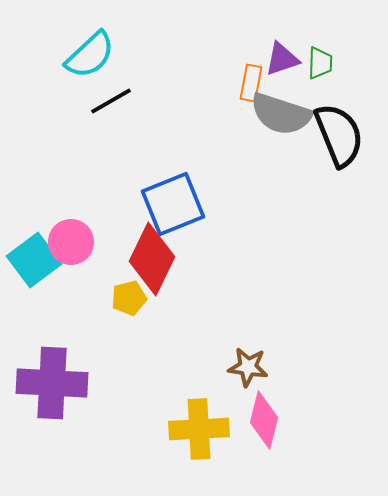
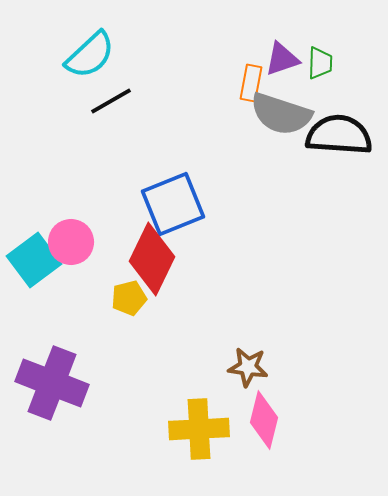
black semicircle: rotated 64 degrees counterclockwise
purple cross: rotated 18 degrees clockwise
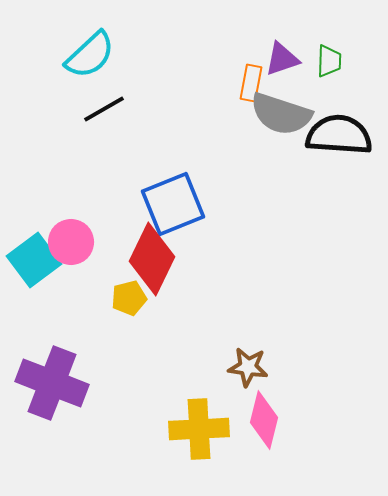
green trapezoid: moved 9 px right, 2 px up
black line: moved 7 px left, 8 px down
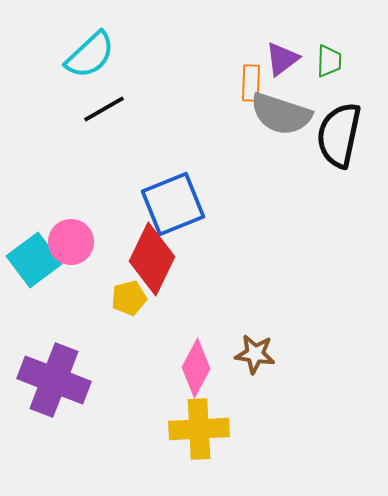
purple triangle: rotated 18 degrees counterclockwise
orange rectangle: rotated 9 degrees counterclockwise
black semicircle: rotated 82 degrees counterclockwise
brown star: moved 7 px right, 13 px up
purple cross: moved 2 px right, 3 px up
pink diamond: moved 68 px left, 52 px up; rotated 14 degrees clockwise
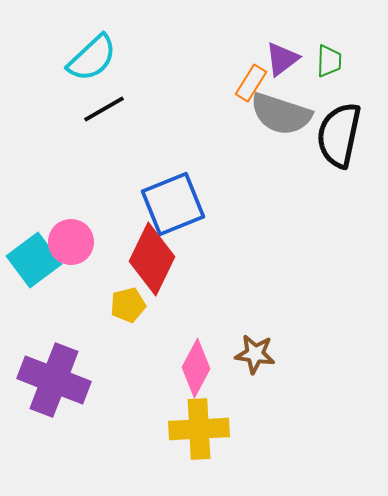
cyan semicircle: moved 2 px right, 3 px down
orange rectangle: rotated 30 degrees clockwise
yellow pentagon: moved 1 px left, 7 px down
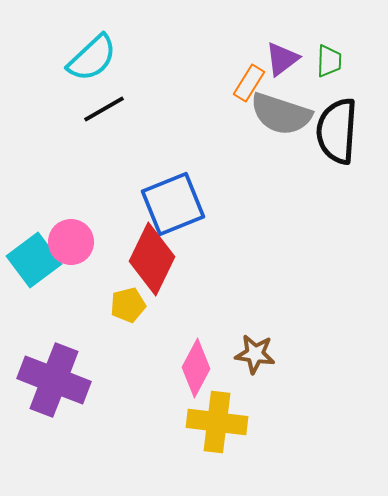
orange rectangle: moved 2 px left
black semicircle: moved 2 px left, 4 px up; rotated 8 degrees counterclockwise
yellow cross: moved 18 px right, 7 px up; rotated 10 degrees clockwise
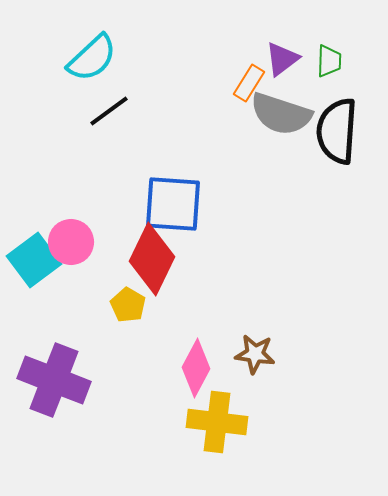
black line: moved 5 px right, 2 px down; rotated 6 degrees counterclockwise
blue square: rotated 26 degrees clockwise
yellow pentagon: rotated 28 degrees counterclockwise
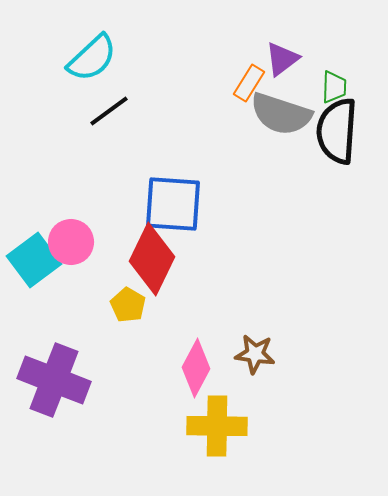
green trapezoid: moved 5 px right, 26 px down
yellow cross: moved 4 px down; rotated 6 degrees counterclockwise
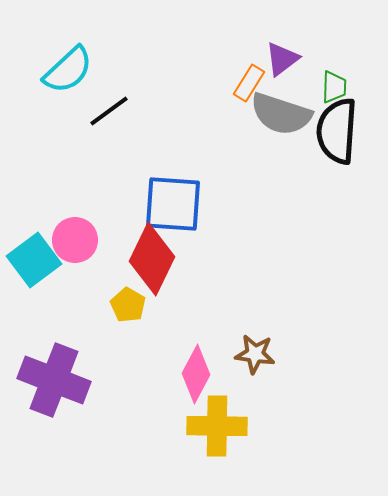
cyan semicircle: moved 24 px left, 12 px down
pink circle: moved 4 px right, 2 px up
pink diamond: moved 6 px down
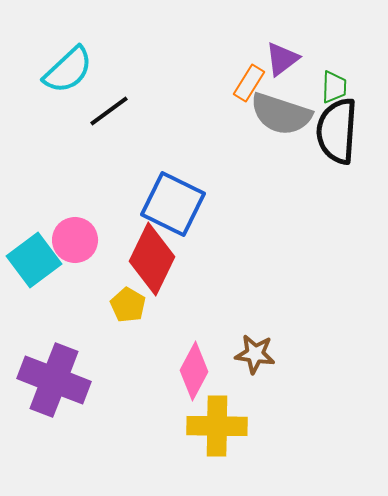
blue square: rotated 22 degrees clockwise
pink diamond: moved 2 px left, 3 px up
